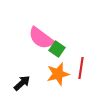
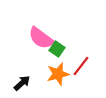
red line: moved 2 px up; rotated 30 degrees clockwise
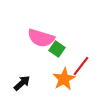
pink semicircle: rotated 20 degrees counterclockwise
orange star: moved 6 px right, 5 px down; rotated 15 degrees counterclockwise
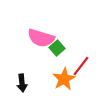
green square: moved 1 px up; rotated 14 degrees clockwise
black arrow: rotated 126 degrees clockwise
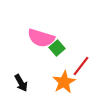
orange star: moved 3 px down
black arrow: moved 1 px left; rotated 24 degrees counterclockwise
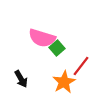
pink semicircle: moved 1 px right
black arrow: moved 4 px up
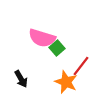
orange star: moved 2 px right; rotated 20 degrees counterclockwise
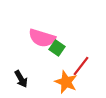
green square: rotated 14 degrees counterclockwise
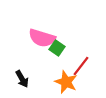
black arrow: moved 1 px right
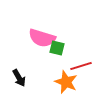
green square: rotated 21 degrees counterclockwise
red line: rotated 35 degrees clockwise
black arrow: moved 3 px left, 1 px up
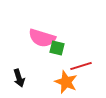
black arrow: rotated 12 degrees clockwise
